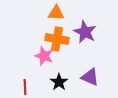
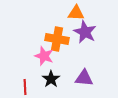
orange triangle: moved 20 px right
purple triangle: moved 6 px left, 1 px down; rotated 18 degrees counterclockwise
black star: moved 8 px left, 3 px up
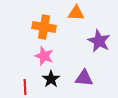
purple star: moved 14 px right, 9 px down
orange cross: moved 13 px left, 12 px up
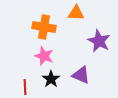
purple triangle: moved 3 px left, 3 px up; rotated 18 degrees clockwise
